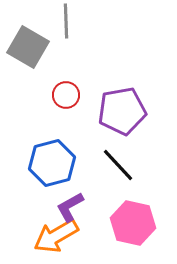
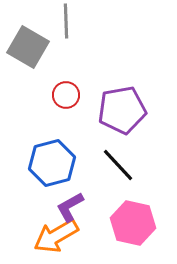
purple pentagon: moved 1 px up
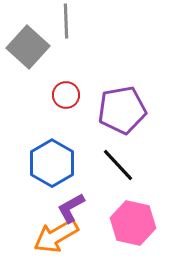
gray square: rotated 12 degrees clockwise
blue hexagon: rotated 15 degrees counterclockwise
purple L-shape: moved 1 px right, 1 px down
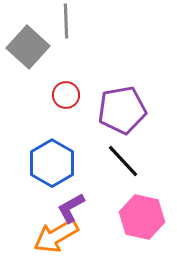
black line: moved 5 px right, 4 px up
pink hexagon: moved 9 px right, 6 px up
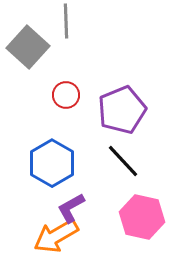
purple pentagon: rotated 12 degrees counterclockwise
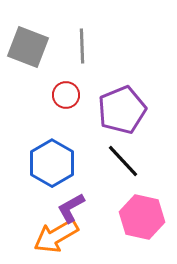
gray line: moved 16 px right, 25 px down
gray square: rotated 21 degrees counterclockwise
